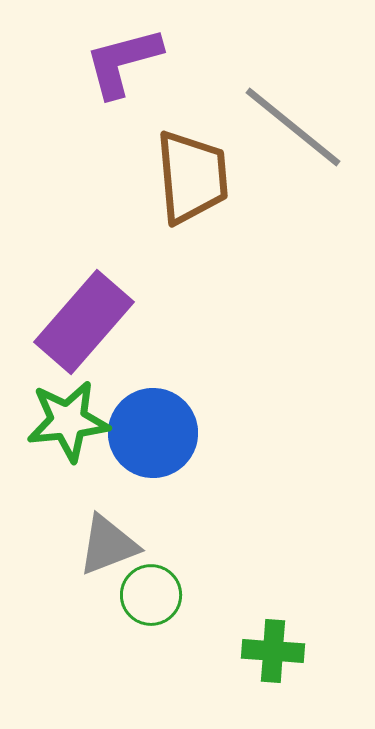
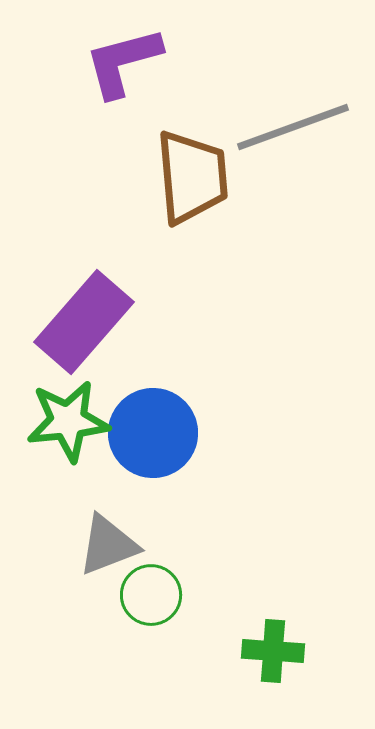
gray line: rotated 59 degrees counterclockwise
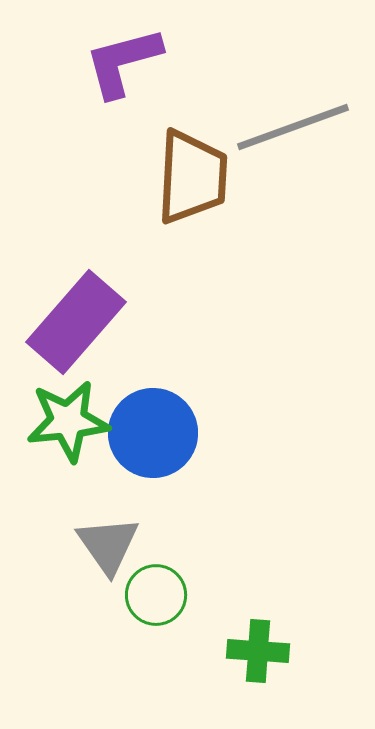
brown trapezoid: rotated 8 degrees clockwise
purple rectangle: moved 8 px left
gray triangle: rotated 44 degrees counterclockwise
green circle: moved 5 px right
green cross: moved 15 px left
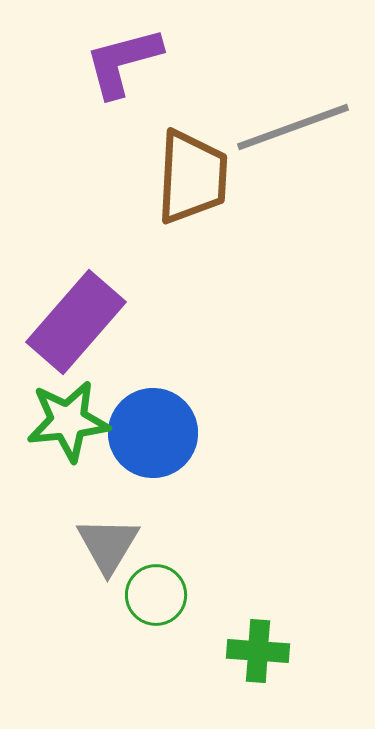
gray triangle: rotated 6 degrees clockwise
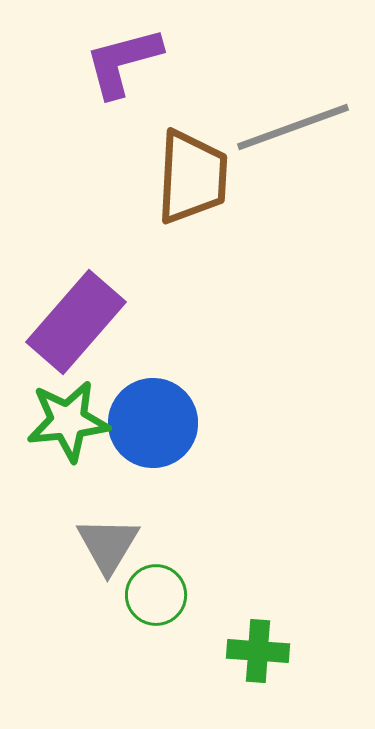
blue circle: moved 10 px up
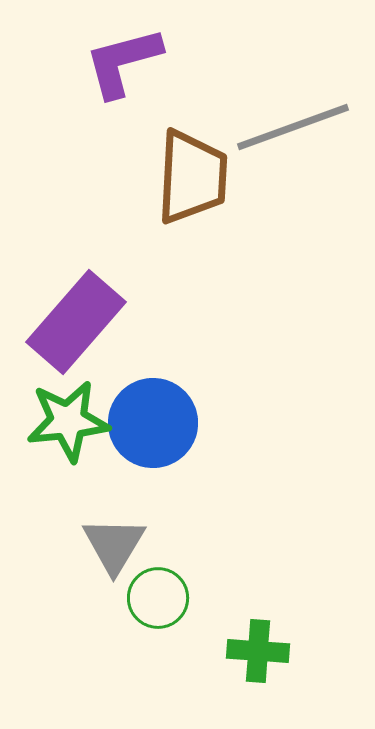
gray triangle: moved 6 px right
green circle: moved 2 px right, 3 px down
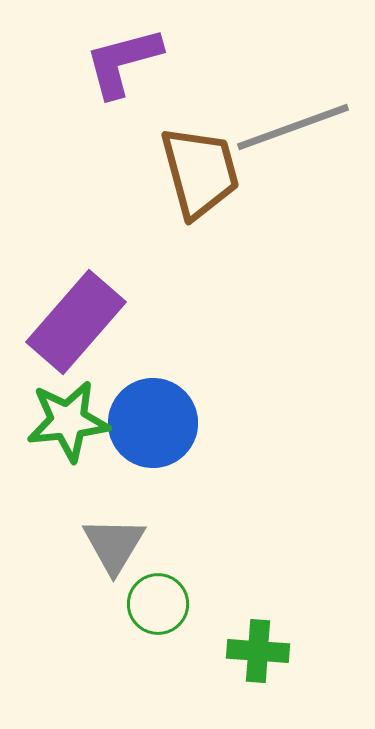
brown trapezoid: moved 8 px right, 5 px up; rotated 18 degrees counterclockwise
green circle: moved 6 px down
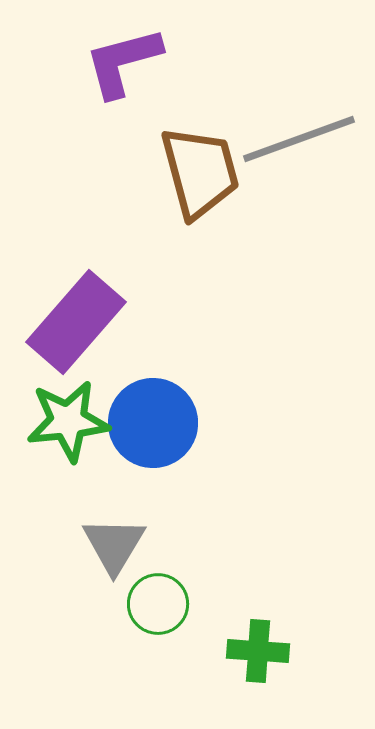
gray line: moved 6 px right, 12 px down
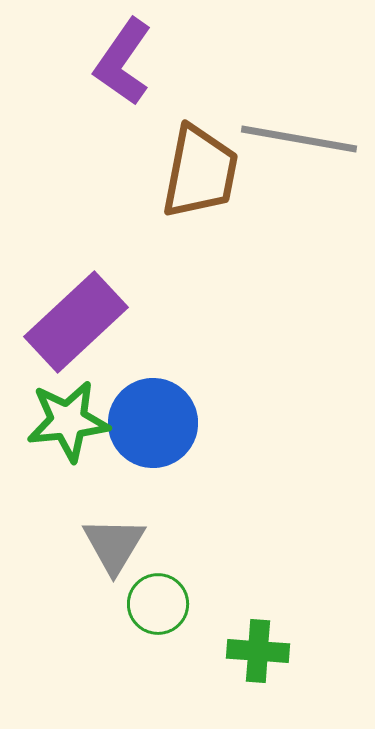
purple L-shape: rotated 40 degrees counterclockwise
gray line: rotated 30 degrees clockwise
brown trapezoid: rotated 26 degrees clockwise
purple rectangle: rotated 6 degrees clockwise
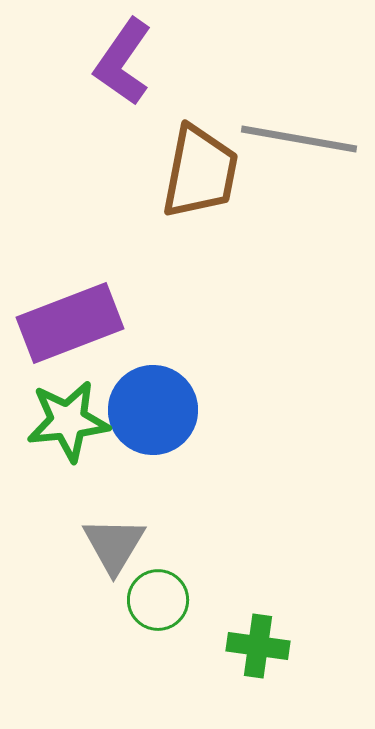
purple rectangle: moved 6 px left, 1 px down; rotated 22 degrees clockwise
blue circle: moved 13 px up
green circle: moved 4 px up
green cross: moved 5 px up; rotated 4 degrees clockwise
